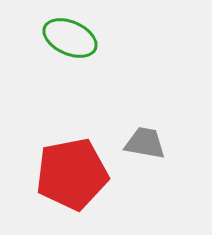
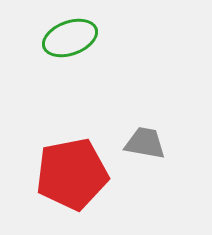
green ellipse: rotated 44 degrees counterclockwise
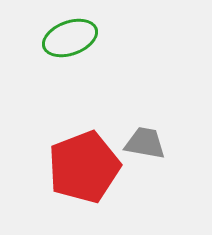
red pentagon: moved 12 px right, 7 px up; rotated 10 degrees counterclockwise
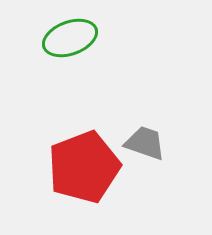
gray trapezoid: rotated 9 degrees clockwise
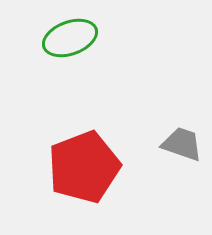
gray trapezoid: moved 37 px right, 1 px down
